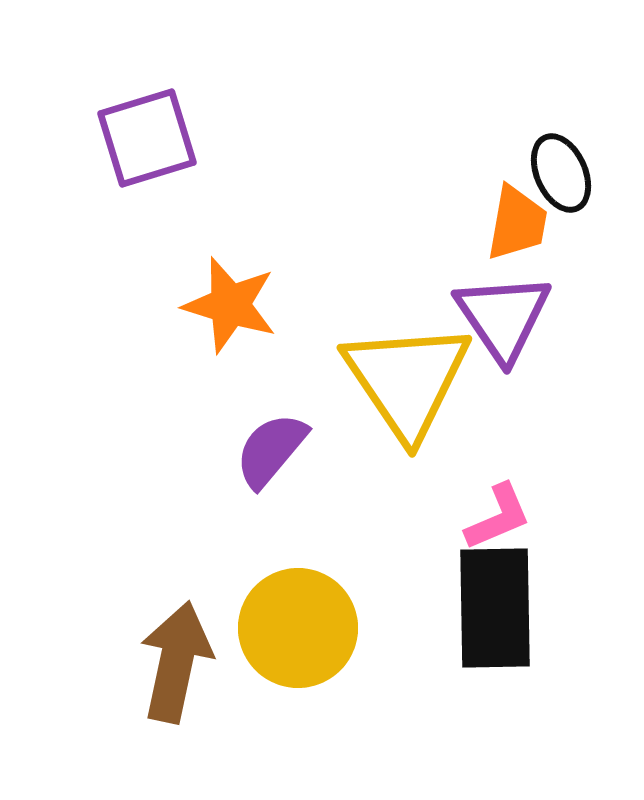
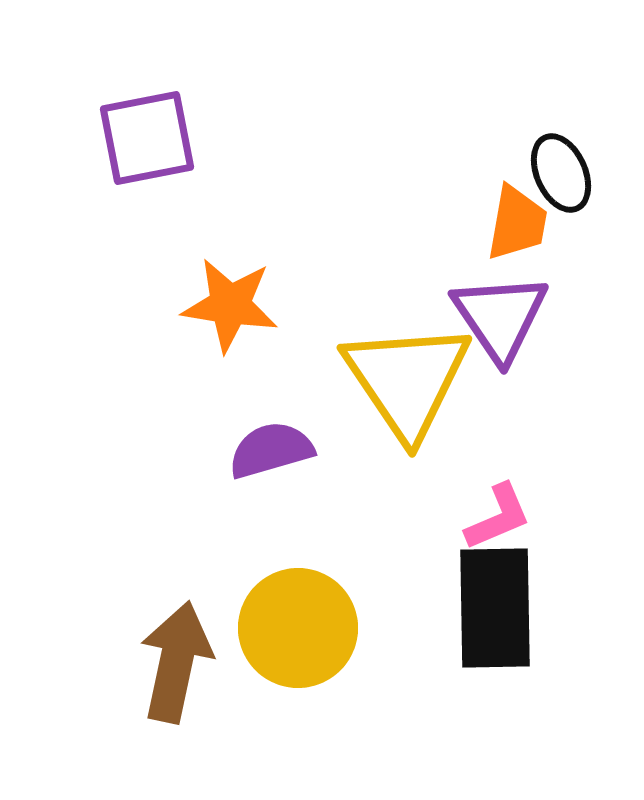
purple square: rotated 6 degrees clockwise
orange star: rotated 8 degrees counterclockwise
purple triangle: moved 3 px left
purple semicircle: rotated 34 degrees clockwise
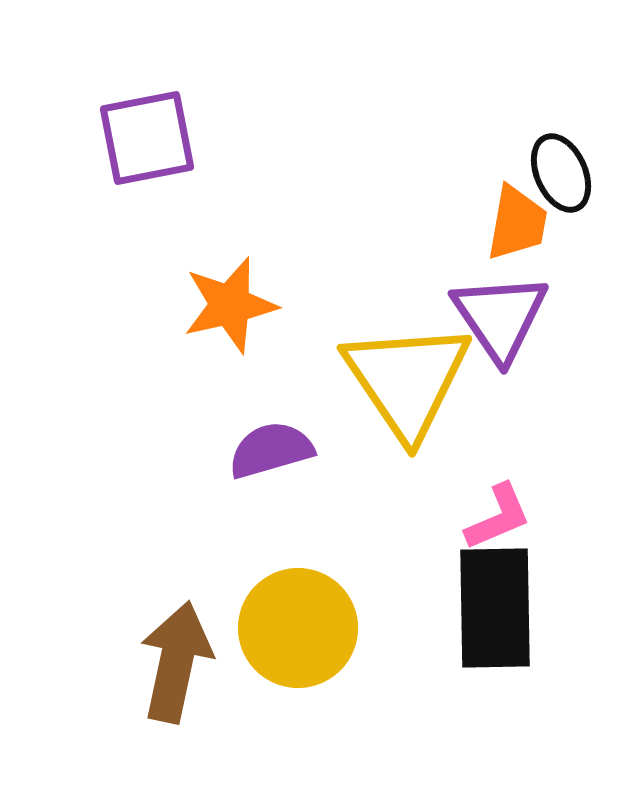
orange star: rotated 22 degrees counterclockwise
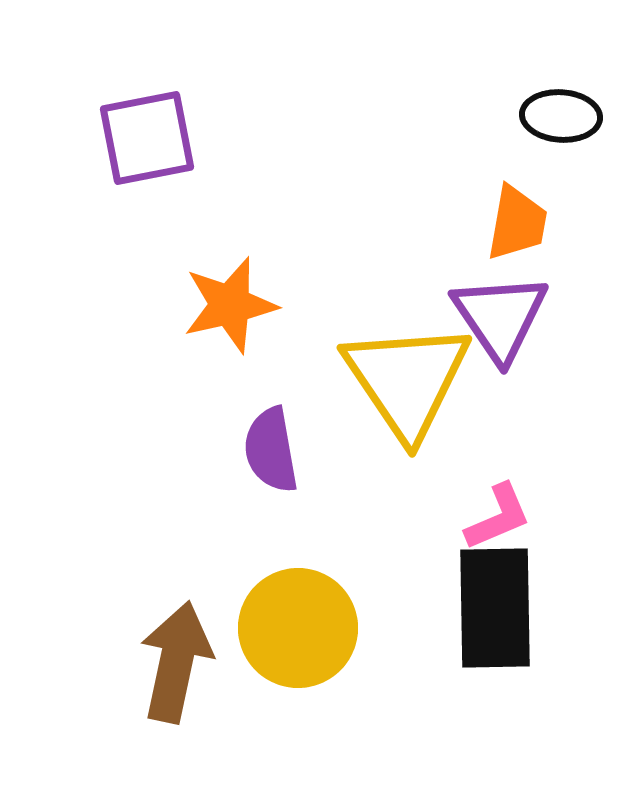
black ellipse: moved 57 px up; rotated 62 degrees counterclockwise
purple semicircle: rotated 84 degrees counterclockwise
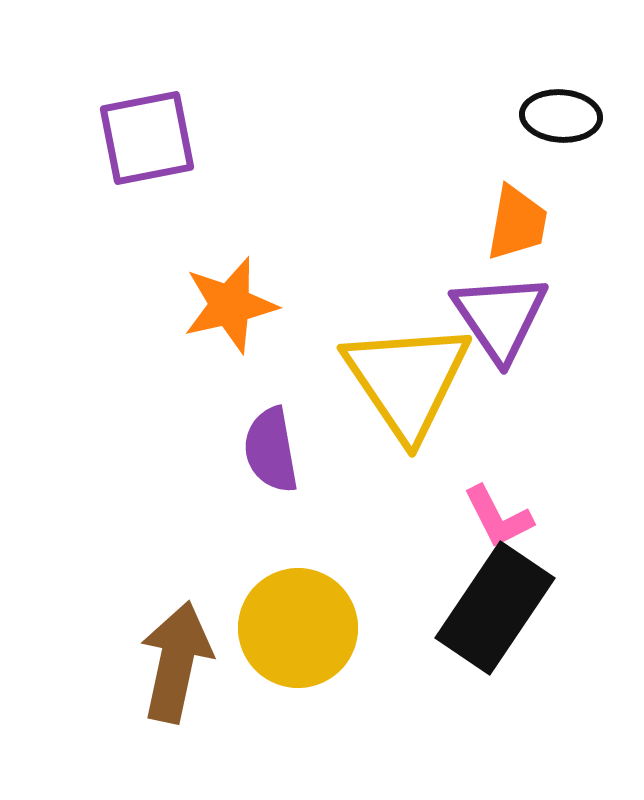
pink L-shape: rotated 86 degrees clockwise
black rectangle: rotated 35 degrees clockwise
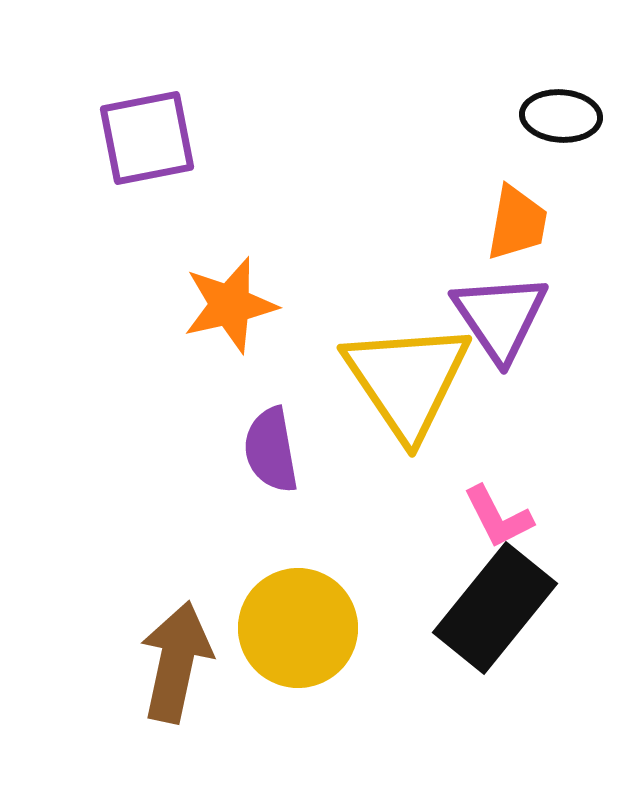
black rectangle: rotated 5 degrees clockwise
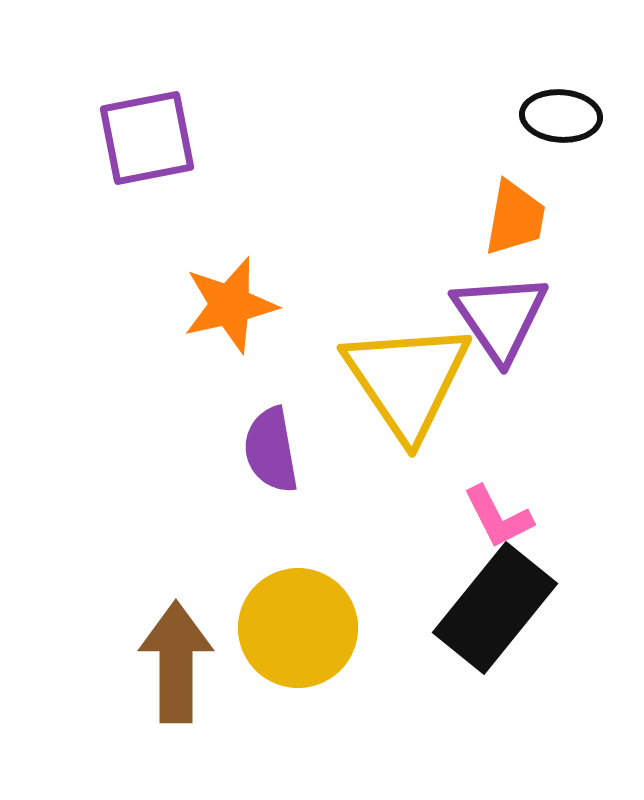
orange trapezoid: moved 2 px left, 5 px up
brown arrow: rotated 12 degrees counterclockwise
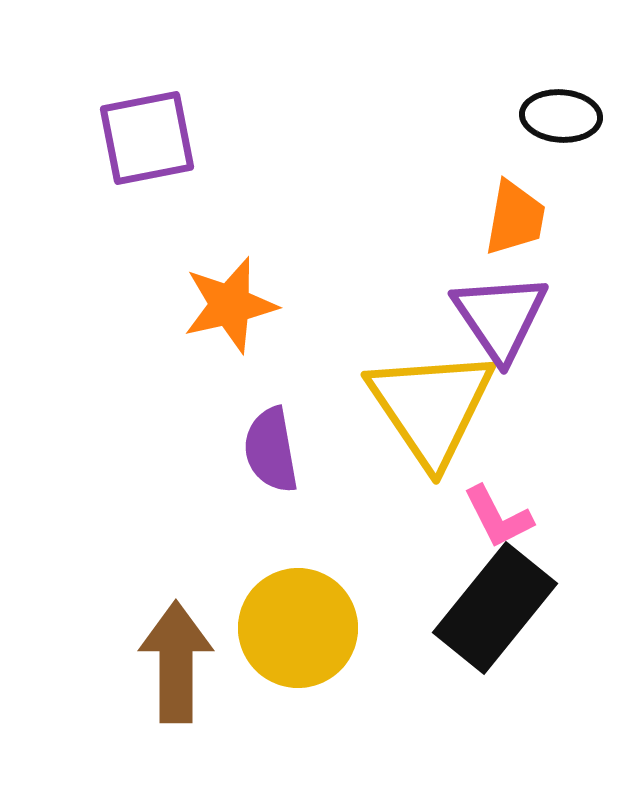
yellow triangle: moved 24 px right, 27 px down
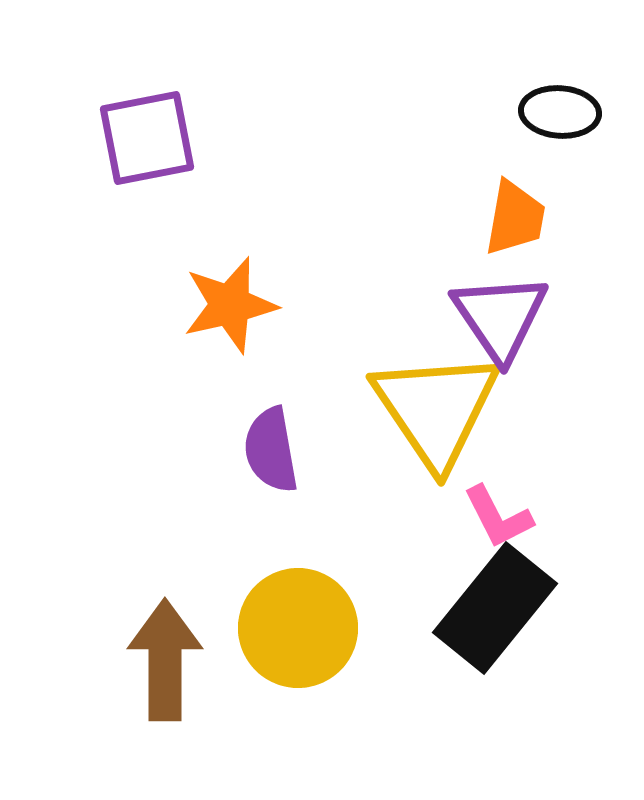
black ellipse: moved 1 px left, 4 px up
yellow triangle: moved 5 px right, 2 px down
brown arrow: moved 11 px left, 2 px up
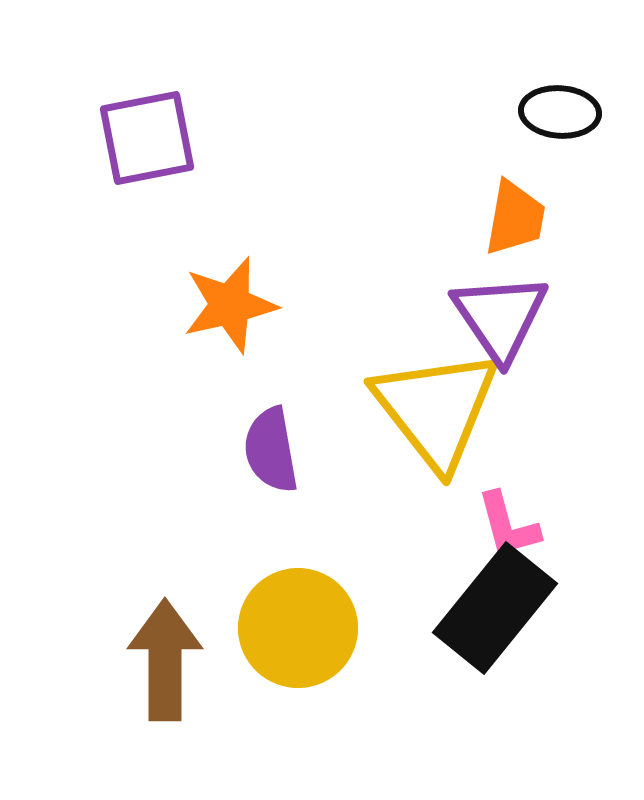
yellow triangle: rotated 4 degrees counterclockwise
pink L-shape: moved 10 px right, 8 px down; rotated 12 degrees clockwise
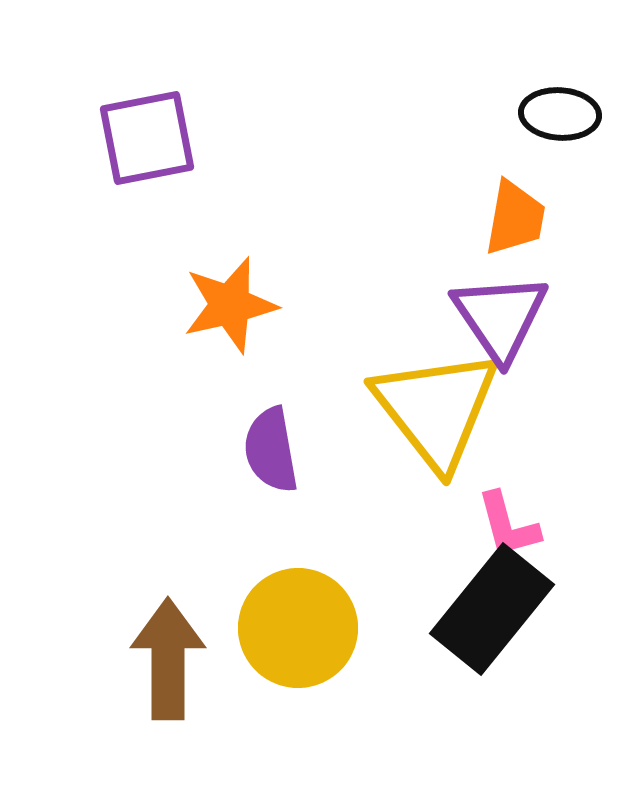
black ellipse: moved 2 px down
black rectangle: moved 3 px left, 1 px down
brown arrow: moved 3 px right, 1 px up
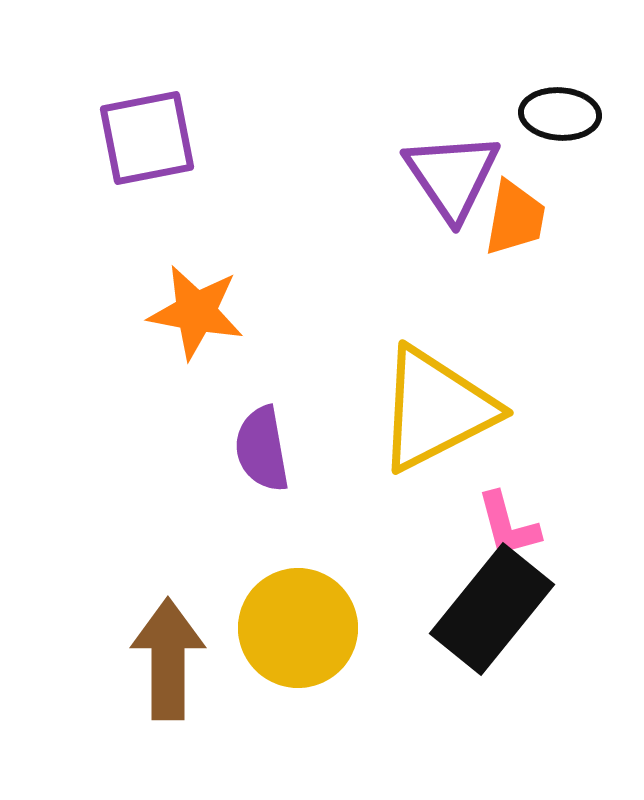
orange star: moved 34 px left, 7 px down; rotated 24 degrees clockwise
purple triangle: moved 48 px left, 141 px up
yellow triangle: rotated 41 degrees clockwise
purple semicircle: moved 9 px left, 1 px up
